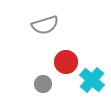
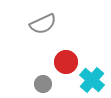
gray semicircle: moved 2 px left, 1 px up; rotated 8 degrees counterclockwise
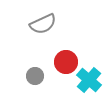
cyan cross: moved 3 px left
gray circle: moved 8 px left, 8 px up
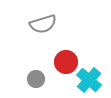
gray semicircle: rotated 8 degrees clockwise
gray circle: moved 1 px right, 3 px down
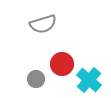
red circle: moved 4 px left, 2 px down
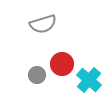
gray circle: moved 1 px right, 4 px up
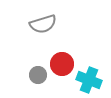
gray circle: moved 1 px right
cyan cross: rotated 20 degrees counterclockwise
